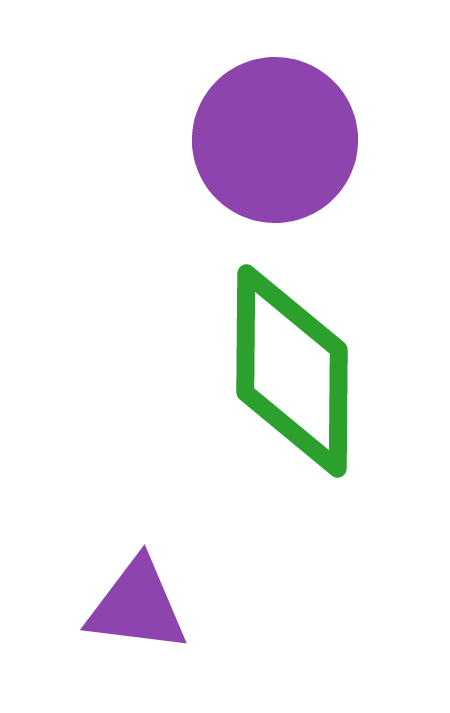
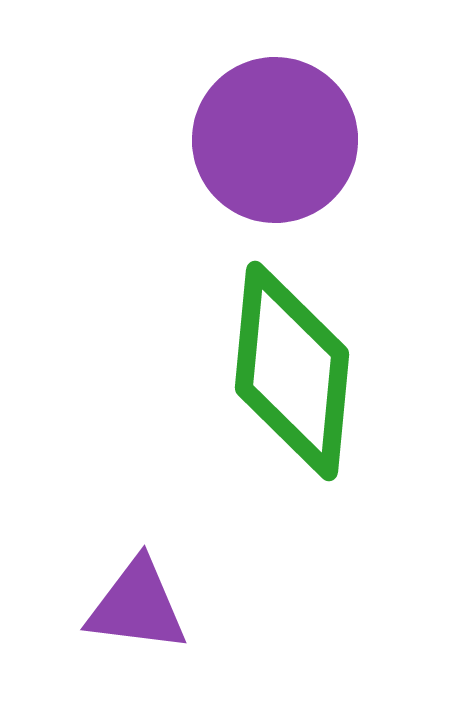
green diamond: rotated 5 degrees clockwise
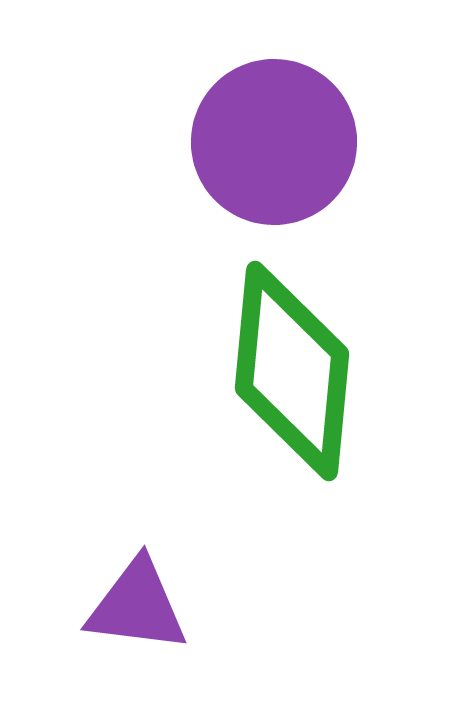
purple circle: moved 1 px left, 2 px down
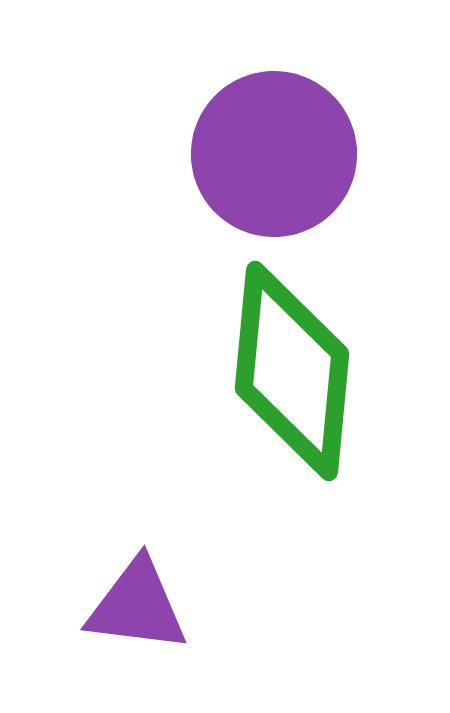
purple circle: moved 12 px down
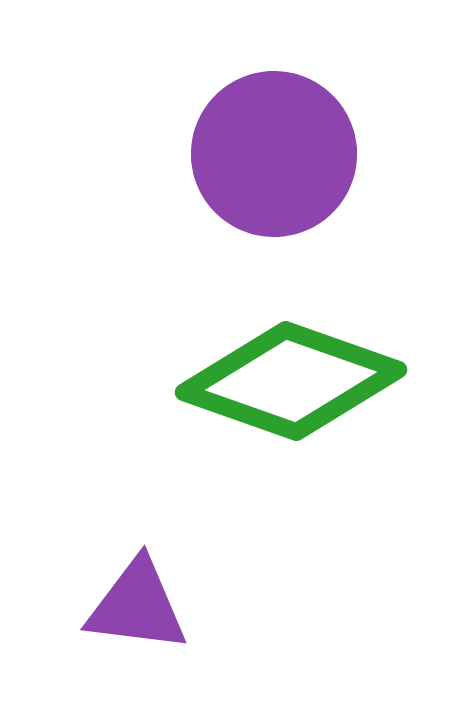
green diamond: moved 1 px left, 10 px down; rotated 76 degrees counterclockwise
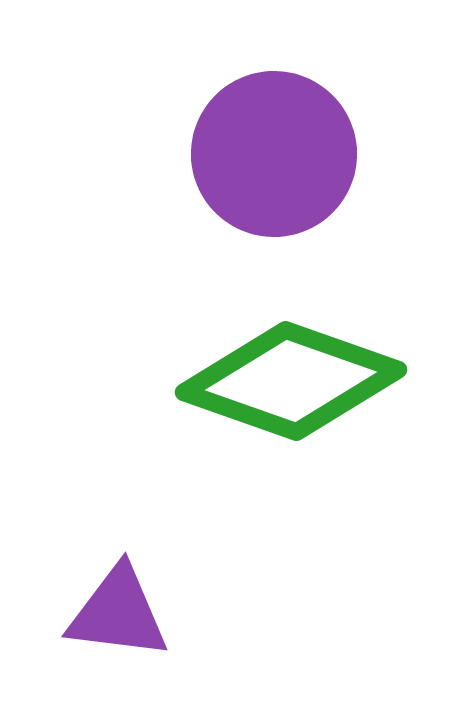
purple triangle: moved 19 px left, 7 px down
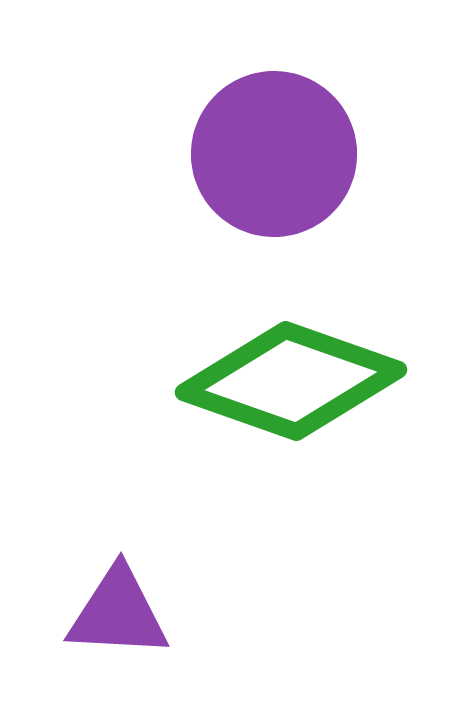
purple triangle: rotated 4 degrees counterclockwise
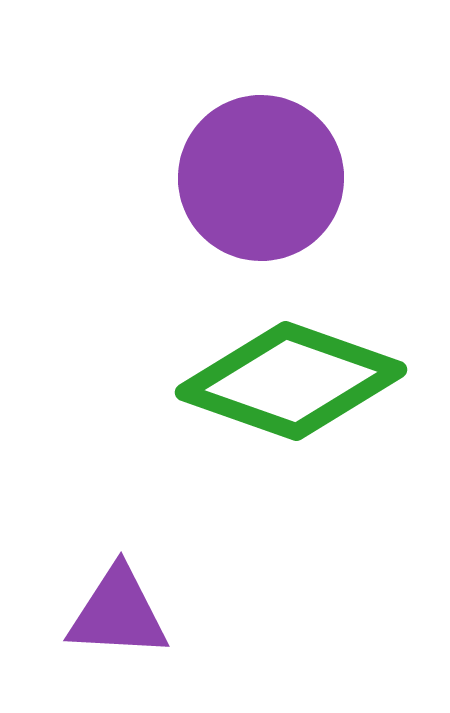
purple circle: moved 13 px left, 24 px down
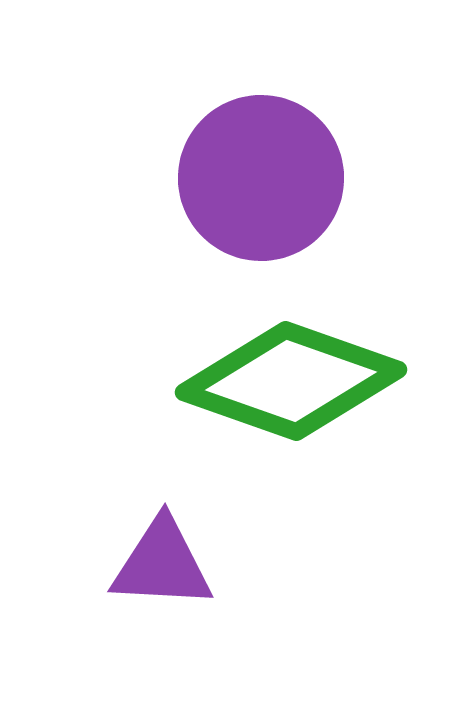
purple triangle: moved 44 px right, 49 px up
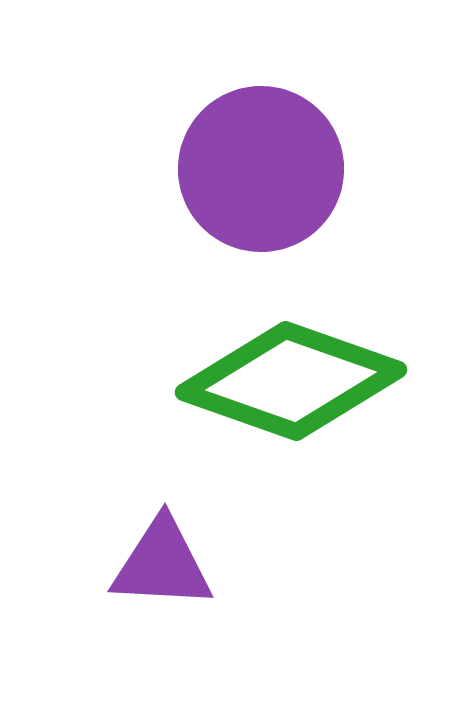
purple circle: moved 9 px up
